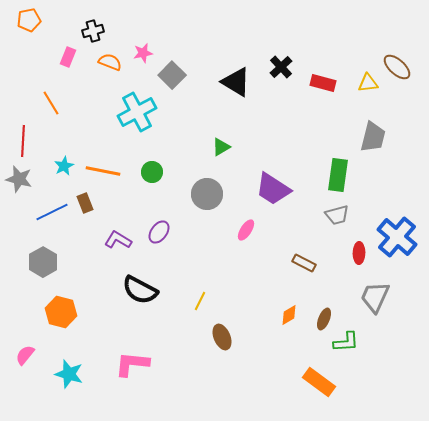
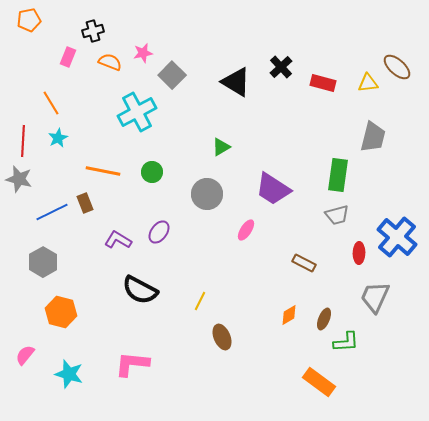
cyan star at (64, 166): moved 6 px left, 28 px up
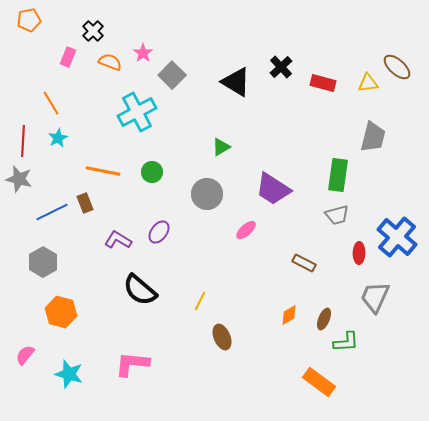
black cross at (93, 31): rotated 30 degrees counterclockwise
pink star at (143, 53): rotated 24 degrees counterclockwise
pink ellipse at (246, 230): rotated 15 degrees clockwise
black semicircle at (140, 290): rotated 12 degrees clockwise
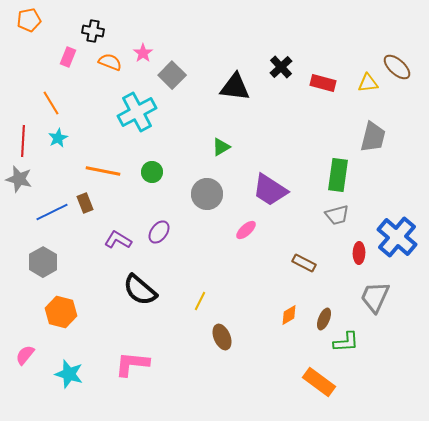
black cross at (93, 31): rotated 35 degrees counterclockwise
black triangle at (236, 82): moved 1 px left, 5 px down; rotated 24 degrees counterclockwise
purple trapezoid at (273, 189): moved 3 px left, 1 px down
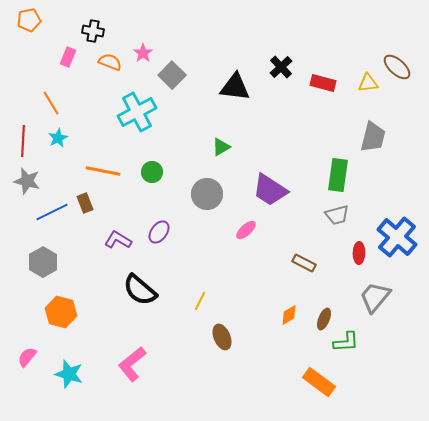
gray star at (19, 179): moved 8 px right, 2 px down
gray trapezoid at (375, 297): rotated 16 degrees clockwise
pink semicircle at (25, 355): moved 2 px right, 2 px down
pink L-shape at (132, 364): rotated 45 degrees counterclockwise
